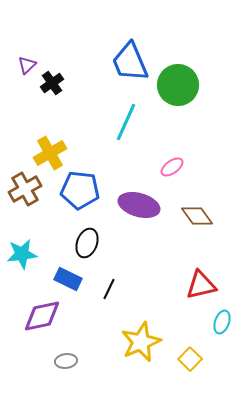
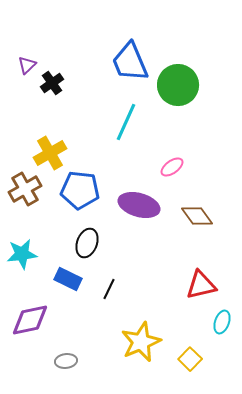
purple diamond: moved 12 px left, 4 px down
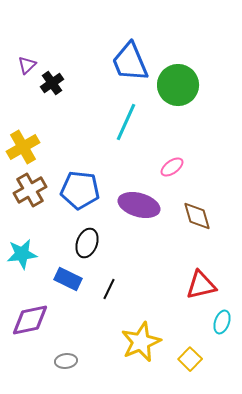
yellow cross: moved 27 px left, 6 px up
brown cross: moved 5 px right, 1 px down
brown diamond: rotated 20 degrees clockwise
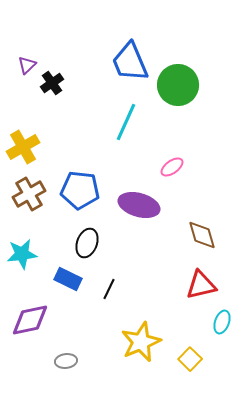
brown cross: moved 1 px left, 4 px down
brown diamond: moved 5 px right, 19 px down
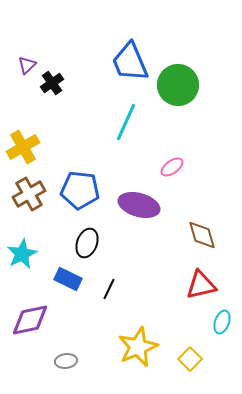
cyan star: rotated 20 degrees counterclockwise
yellow star: moved 3 px left, 5 px down
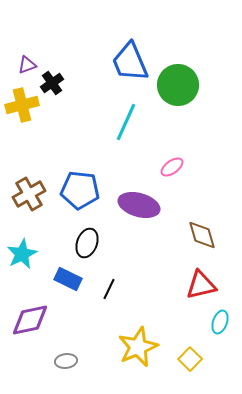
purple triangle: rotated 24 degrees clockwise
yellow cross: moved 1 px left, 42 px up; rotated 16 degrees clockwise
cyan ellipse: moved 2 px left
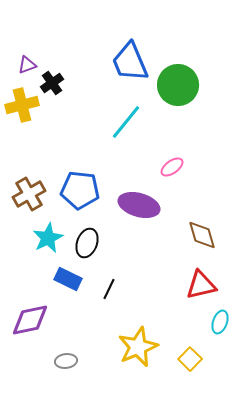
cyan line: rotated 15 degrees clockwise
cyan star: moved 26 px right, 16 px up
